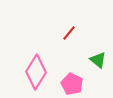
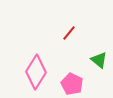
green triangle: moved 1 px right
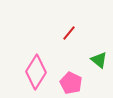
pink pentagon: moved 1 px left, 1 px up
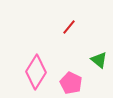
red line: moved 6 px up
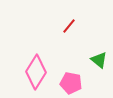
red line: moved 1 px up
pink pentagon: rotated 15 degrees counterclockwise
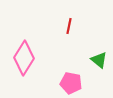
red line: rotated 28 degrees counterclockwise
pink diamond: moved 12 px left, 14 px up
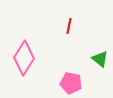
green triangle: moved 1 px right, 1 px up
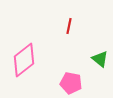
pink diamond: moved 2 px down; rotated 20 degrees clockwise
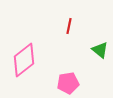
green triangle: moved 9 px up
pink pentagon: moved 3 px left; rotated 20 degrees counterclockwise
